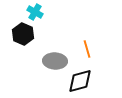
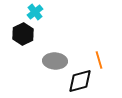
cyan cross: rotated 21 degrees clockwise
black hexagon: rotated 10 degrees clockwise
orange line: moved 12 px right, 11 px down
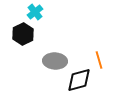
black diamond: moved 1 px left, 1 px up
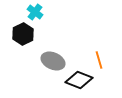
cyan cross: rotated 14 degrees counterclockwise
gray ellipse: moved 2 px left; rotated 20 degrees clockwise
black diamond: rotated 36 degrees clockwise
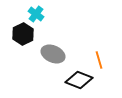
cyan cross: moved 1 px right, 2 px down
gray ellipse: moved 7 px up
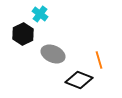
cyan cross: moved 4 px right
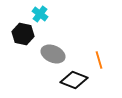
black hexagon: rotated 20 degrees counterclockwise
black diamond: moved 5 px left
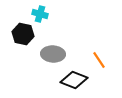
cyan cross: rotated 21 degrees counterclockwise
gray ellipse: rotated 20 degrees counterclockwise
orange line: rotated 18 degrees counterclockwise
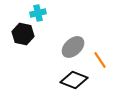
cyan cross: moved 2 px left, 1 px up; rotated 28 degrees counterclockwise
gray ellipse: moved 20 px right, 7 px up; rotated 45 degrees counterclockwise
orange line: moved 1 px right
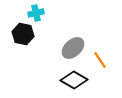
cyan cross: moved 2 px left
gray ellipse: moved 1 px down
black diamond: rotated 8 degrees clockwise
